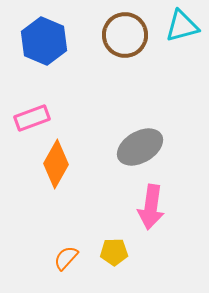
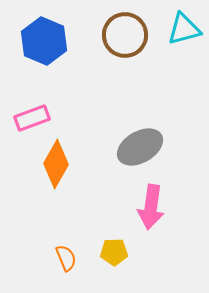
cyan triangle: moved 2 px right, 3 px down
orange semicircle: rotated 116 degrees clockwise
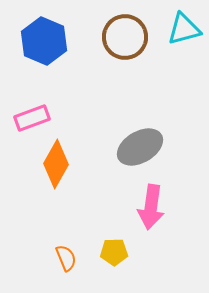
brown circle: moved 2 px down
